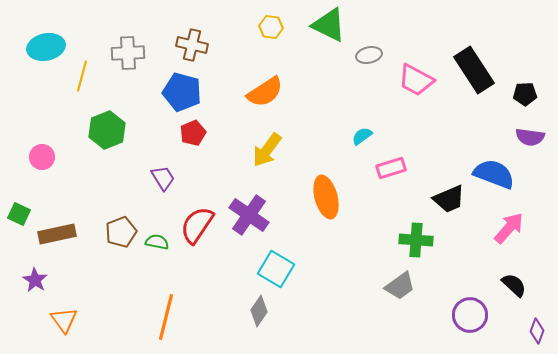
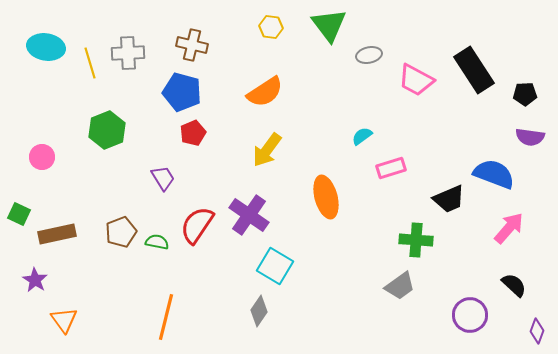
green triangle: rotated 27 degrees clockwise
cyan ellipse: rotated 21 degrees clockwise
yellow line: moved 8 px right, 13 px up; rotated 32 degrees counterclockwise
cyan square: moved 1 px left, 3 px up
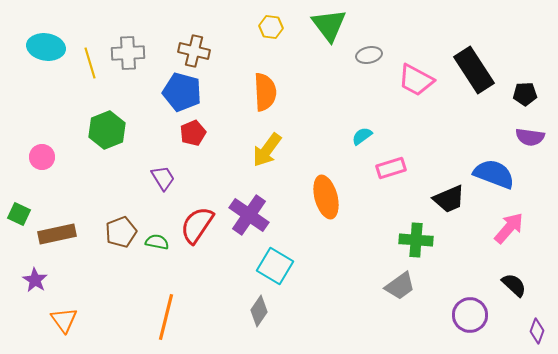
brown cross: moved 2 px right, 6 px down
orange semicircle: rotated 60 degrees counterclockwise
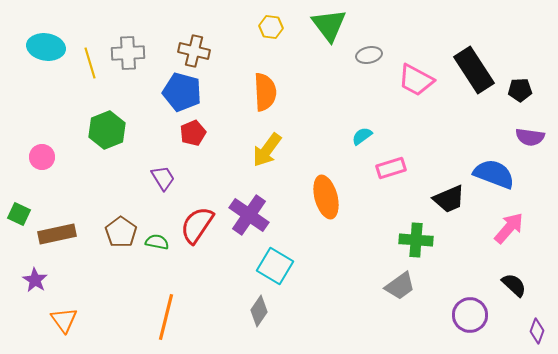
black pentagon: moved 5 px left, 4 px up
brown pentagon: rotated 16 degrees counterclockwise
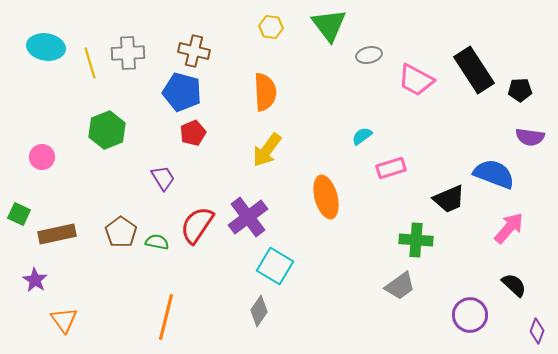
purple cross: moved 1 px left, 2 px down; rotated 18 degrees clockwise
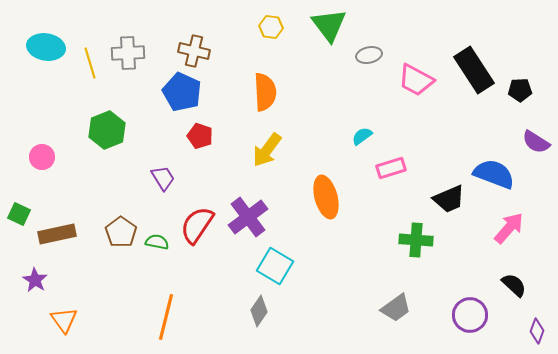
blue pentagon: rotated 9 degrees clockwise
red pentagon: moved 7 px right, 3 px down; rotated 30 degrees counterclockwise
purple semicircle: moved 6 px right, 5 px down; rotated 24 degrees clockwise
gray trapezoid: moved 4 px left, 22 px down
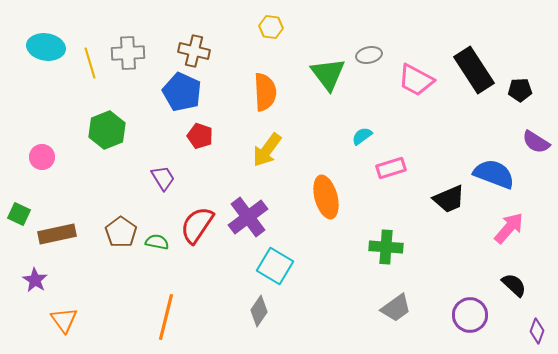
green triangle: moved 1 px left, 49 px down
green cross: moved 30 px left, 7 px down
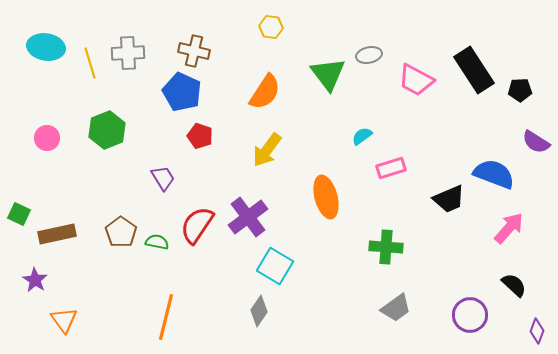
orange semicircle: rotated 36 degrees clockwise
pink circle: moved 5 px right, 19 px up
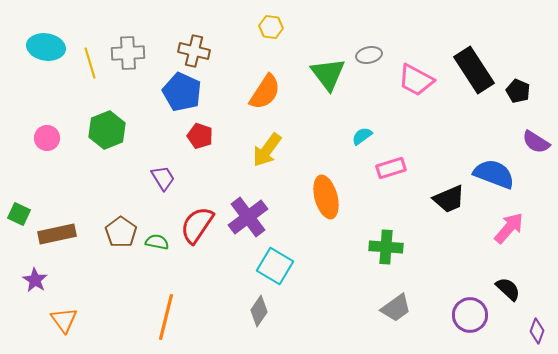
black pentagon: moved 2 px left, 1 px down; rotated 25 degrees clockwise
black semicircle: moved 6 px left, 4 px down
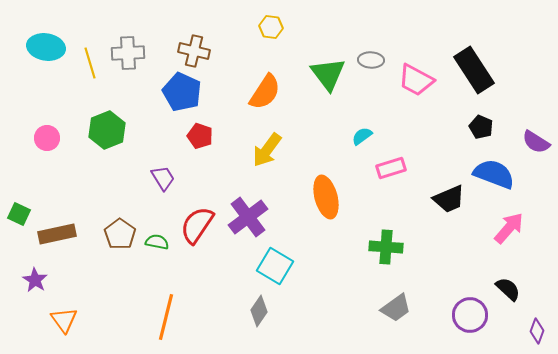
gray ellipse: moved 2 px right, 5 px down; rotated 15 degrees clockwise
black pentagon: moved 37 px left, 36 px down
brown pentagon: moved 1 px left, 2 px down
